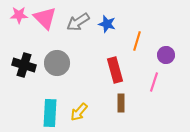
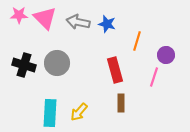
gray arrow: rotated 45 degrees clockwise
pink line: moved 5 px up
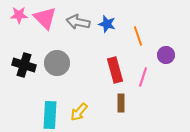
orange line: moved 1 px right, 5 px up; rotated 36 degrees counterclockwise
pink line: moved 11 px left
cyan rectangle: moved 2 px down
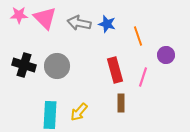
gray arrow: moved 1 px right, 1 px down
gray circle: moved 3 px down
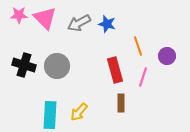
gray arrow: rotated 40 degrees counterclockwise
orange line: moved 10 px down
purple circle: moved 1 px right, 1 px down
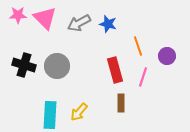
pink star: moved 1 px left
blue star: moved 1 px right
